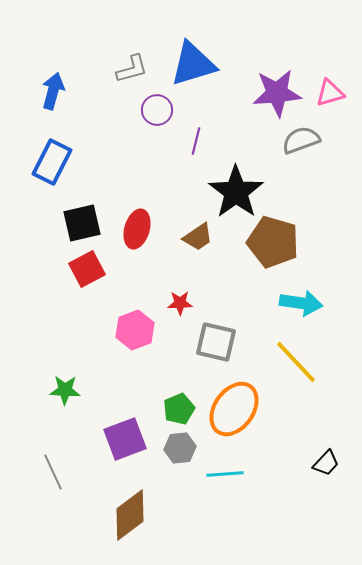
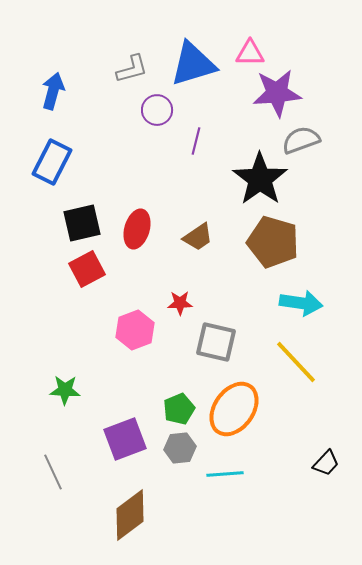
pink triangle: moved 80 px left, 40 px up; rotated 16 degrees clockwise
black star: moved 24 px right, 13 px up
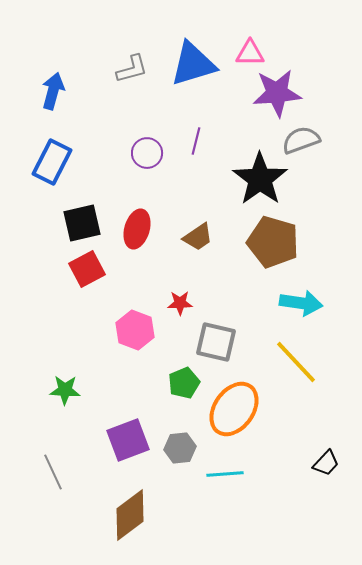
purple circle: moved 10 px left, 43 px down
pink hexagon: rotated 18 degrees counterclockwise
green pentagon: moved 5 px right, 26 px up
purple square: moved 3 px right, 1 px down
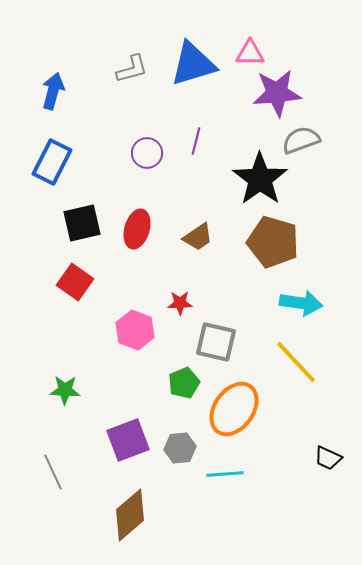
red square: moved 12 px left, 13 px down; rotated 27 degrees counterclockwise
black trapezoid: moved 2 px right, 5 px up; rotated 72 degrees clockwise
brown diamond: rotated 4 degrees counterclockwise
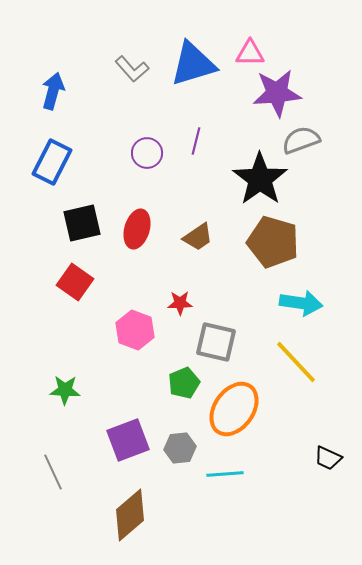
gray L-shape: rotated 64 degrees clockwise
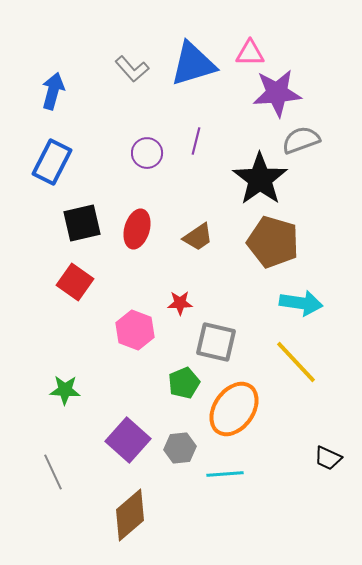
purple square: rotated 27 degrees counterclockwise
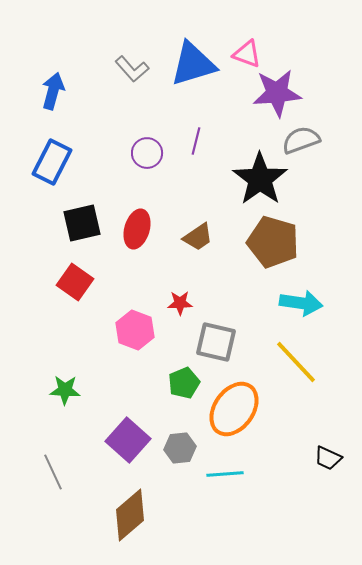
pink triangle: moved 3 px left, 1 px down; rotated 20 degrees clockwise
